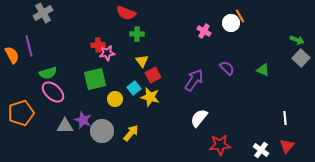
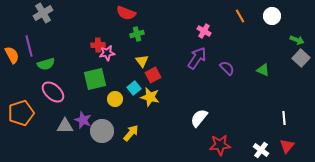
white circle: moved 41 px right, 7 px up
green cross: rotated 16 degrees counterclockwise
green semicircle: moved 2 px left, 9 px up
purple arrow: moved 3 px right, 22 px up
white line: moved 1 px left
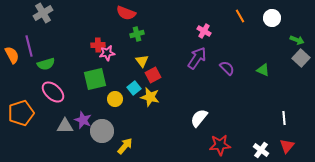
white circle: moved 2 px down
yellow arrow: moved 6 px left, 13 px down
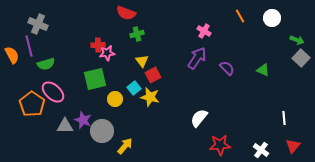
gray cross: moved 5 px left, 11 px down; rotated 36 degrees counterclockwise
orange pentagon: moved 11 px right, 9 px up; rotated 20 degrees counterclockwise
red triangle: moved 6 px right
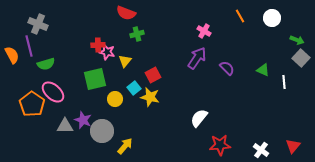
pink star: moved 1 px up; rotated 21 degrees clockwise
yellow triangle: moved 17 px left; rotated 16 degrees clockwise
white line: moved 36 px up
